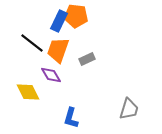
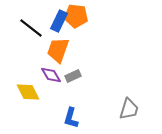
black line: moved 1 px left, 15 px up
gray rectangle: moved 14 px left, 17 px down
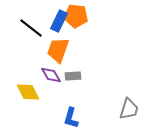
gray rectangle: rotated 21 degrees clockwise
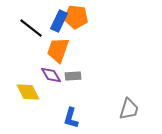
orange pentagon: moved 1 px down
